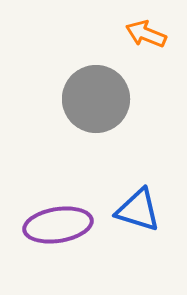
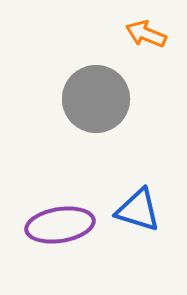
purple ellipse: moved 2 px right
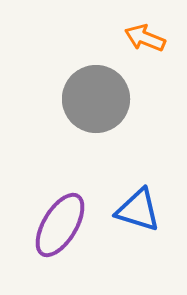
orange arrow: moved 1 px left, 4 px down
purple ellipse: rotated 50 degrees counterclockwise
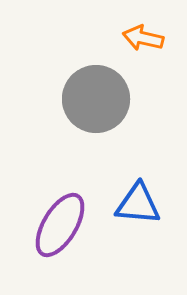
orange arrow: moved 2 px left; rotated 9 degrees counterclockwise
blue triangle: moved 6 px up; rotated 12 degrees counterclockwise
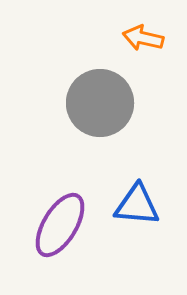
gray circle: moved 4 px right, 4 px down
blue triangle: moved 1 px left, 1 px down
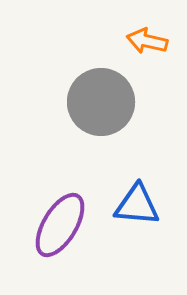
orange arrow: moved 4 px right, 3 px down
gray circle: moved 1 px right, 1 px up
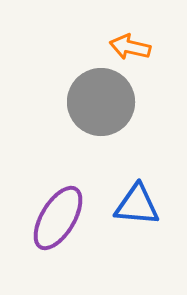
orange arrow: moved 17 px left, 6 px down
purple ellipse: moved 2 px left, 7 px up
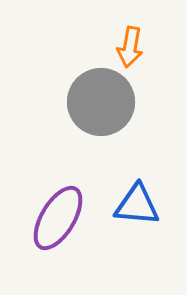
orange arrow: rotated 93 degrees counterclockwise
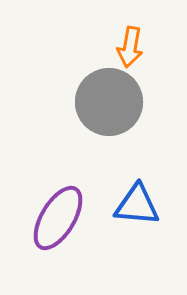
gray circle: moved 8 px right
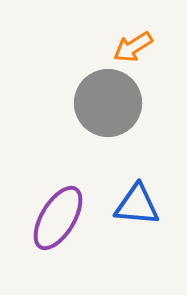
orange arrow: moved 3 px right; rotated 48 degrees clockwise
gray circle: moved 1 px left, 1 px down
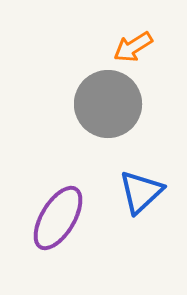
gray circle: moved 1 px down
blue triangle: moved 4 px right, 13 px up; rotated 48 degrees counterclockwise
